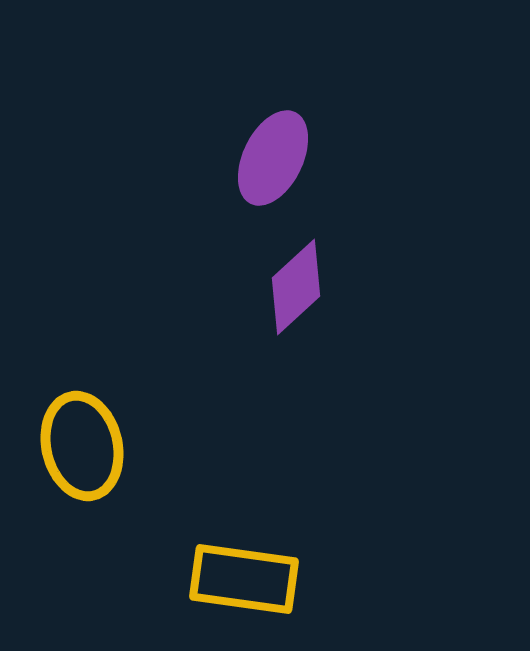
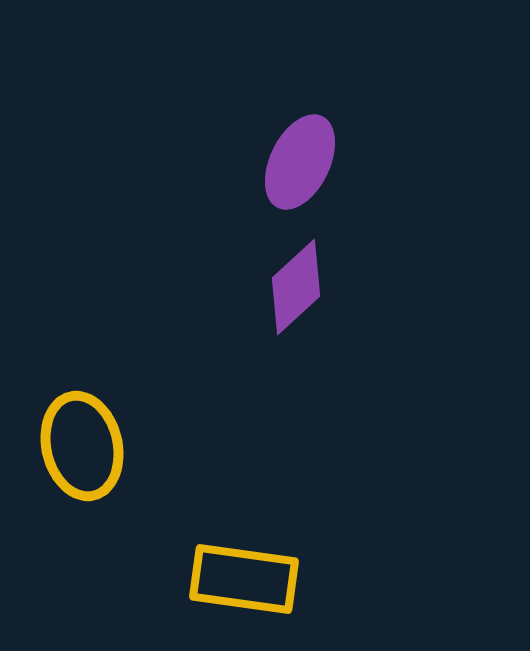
purple ellipse: moved 27 px right, 4 px down
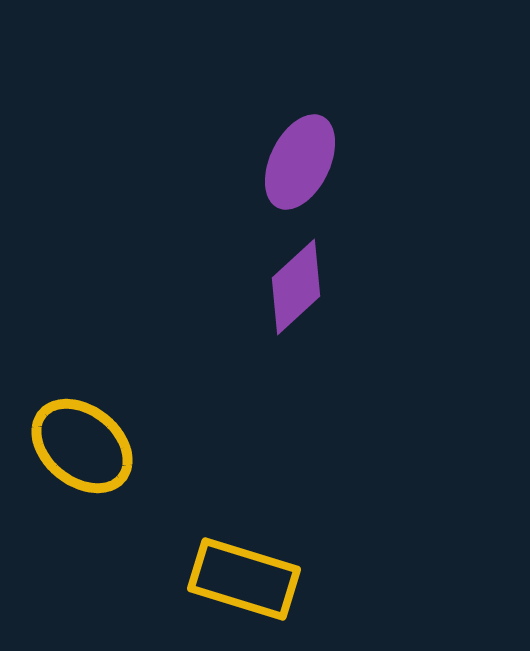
yellow ellipse: rotated 38 degrees counterclockwise
yellow rectangle: rotated 9 degrees clockwise
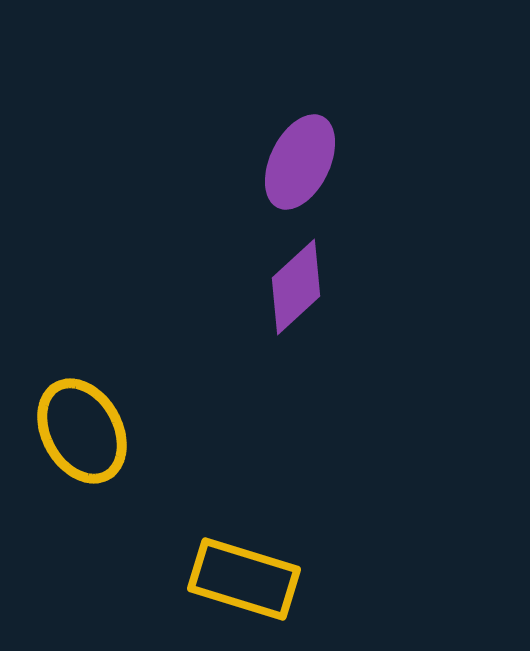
yellow ellipse: moved 15 px up; rotated 22 degrees clockwise
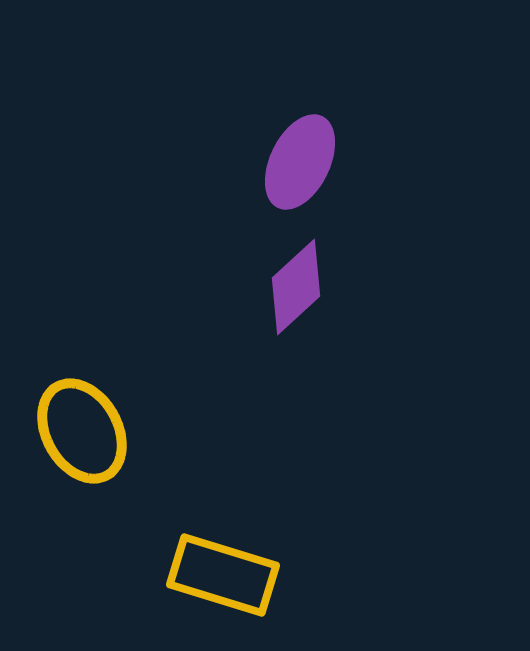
yellow rectangle: moved 21 px left, 4 px up
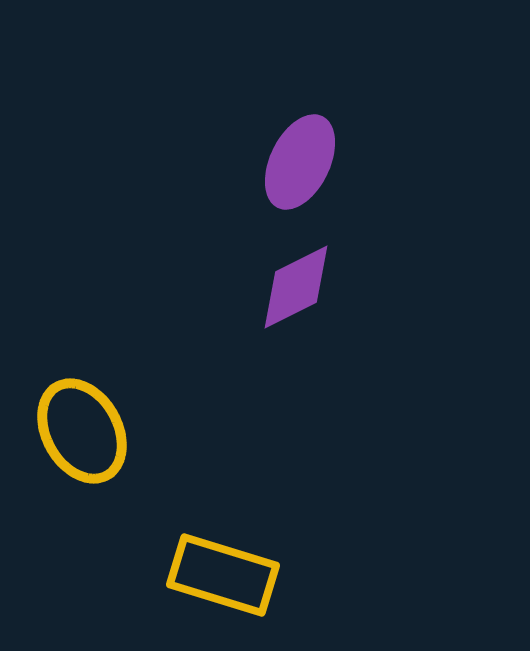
purple diamond: rotated 16 degrees clockwise
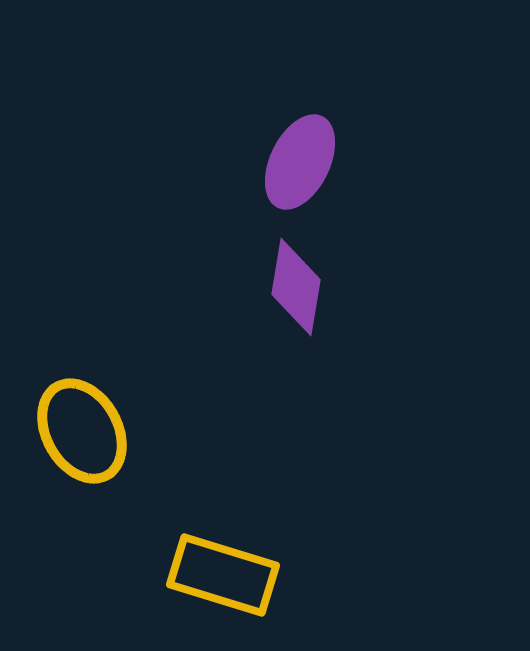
purple diamond: rotated 54 degrees counterclockwise
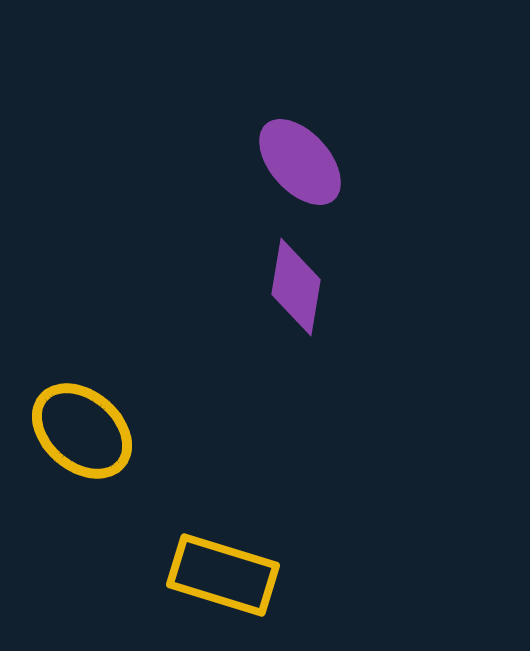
purple ellipse: rotated 68 degrees counterclockwise
yellow ellipse: rotated 20 degrees counterclockwise
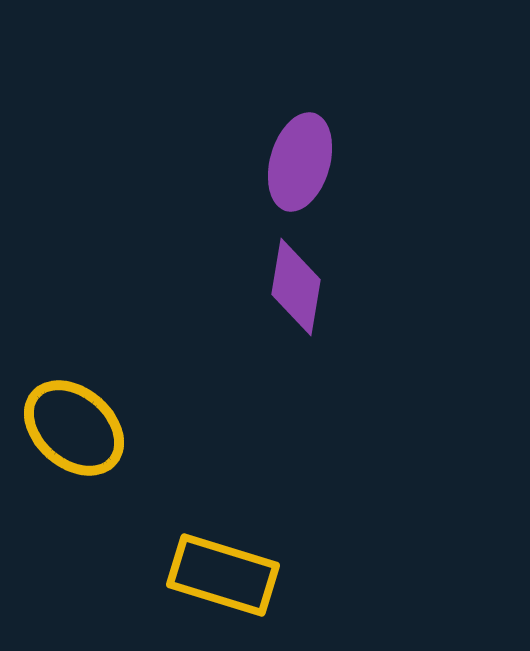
purple ellipse: rotated 58 degrees clockwise
yellow ellipse: moved 8 px left, 3 px up
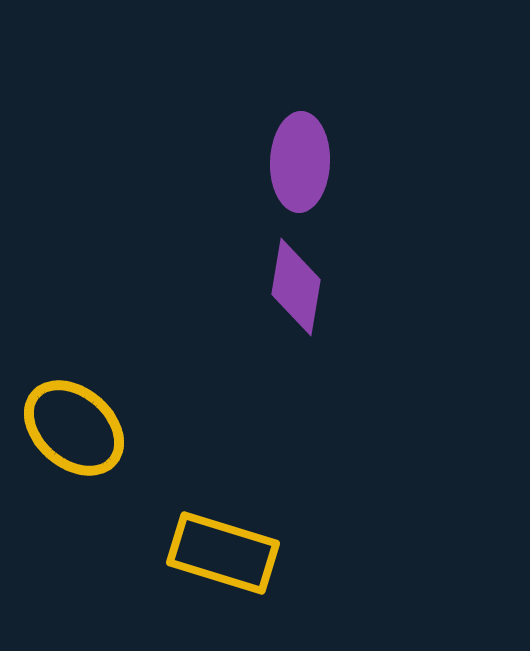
purple ellipse: rotated 14 degrees counterclockwise
yellow rectangle: moved 22 px up
